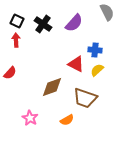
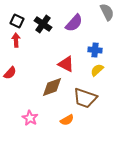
red triangle: moved 10 px left
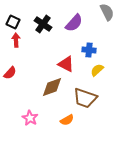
black square: moved 4 px left, 1 px down
blue cross: moved 6 px left
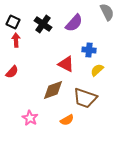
red semicircle: moved 2 px right, 1 px up
brown diamond: moved 1 px right, 3 px down
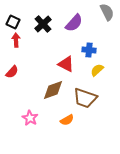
black cross: rotated 12 degrees clockwise
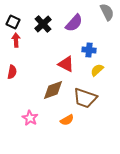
red semicircle: rotated 32 degrees counterclockwise
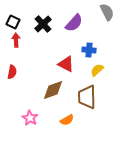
brown trapezoid: moved 2 px right, 1 px up; rotated 70 degrees clockwise
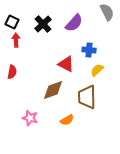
black square: moved 1 px left
pink star: rotated 14 degrees counterclockwise
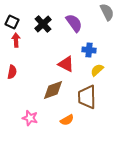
purple semicircle: rotated 78 degrees counterclockwise
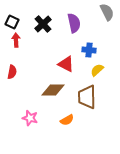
purple semicircle: rotated 24 degrees clockwise
brown diamond: rotated 20 degrees clockwise
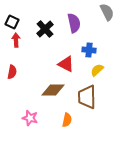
black cross: moved 2 px right, 5 px down
orange semicircle: rotated 48 degrees counterclockwise
